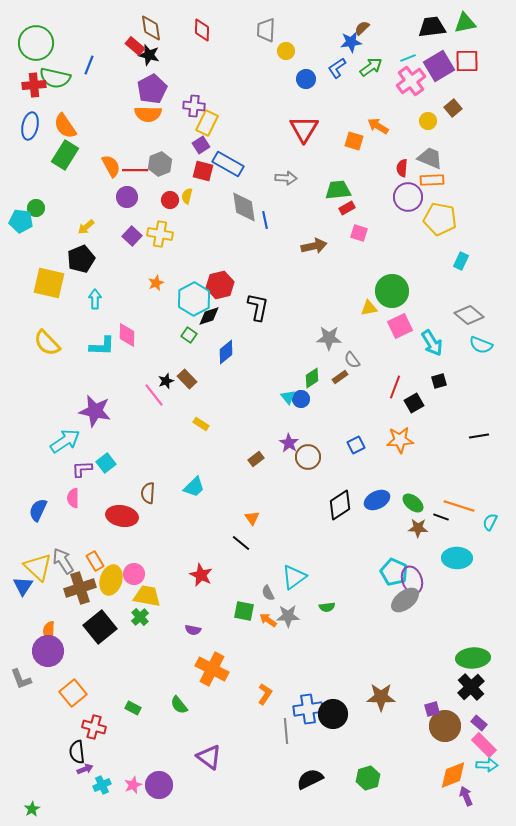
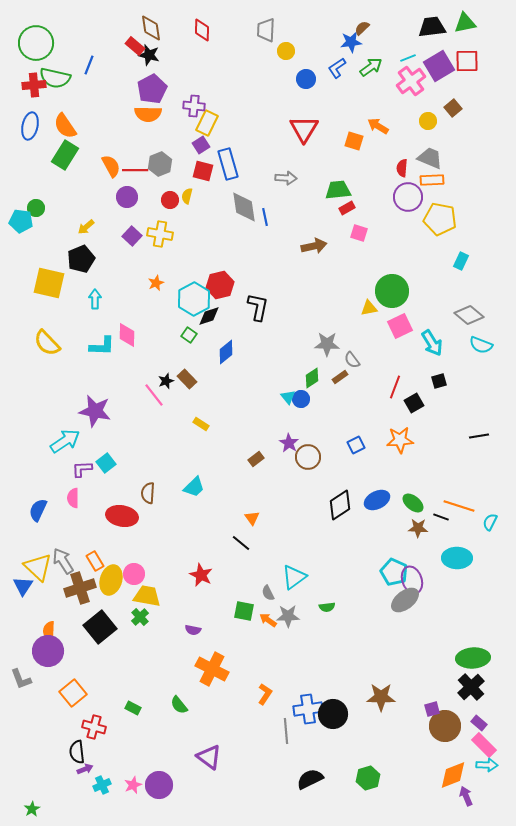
blue rectangle at (228, 164): rotated 44 degrees clockwise
blue line at (265, 220): moved 3 px up
gray star at (329, 338): moved 2 px left, 6 px down
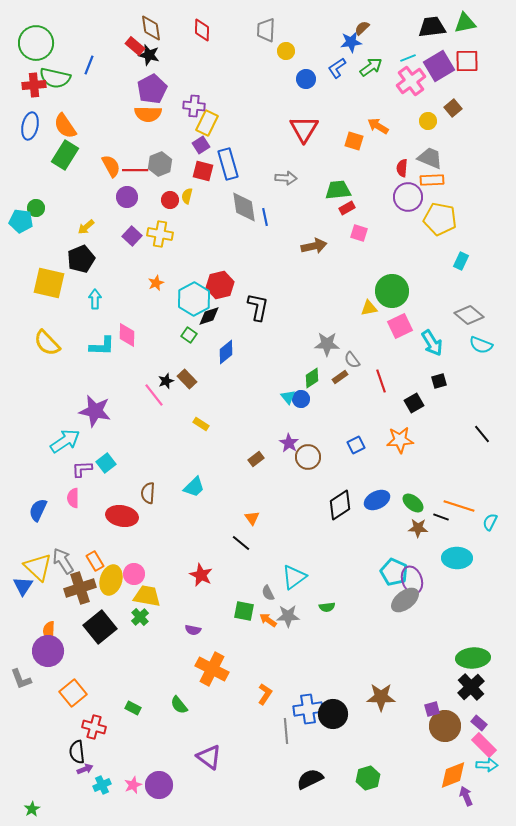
red line at (395, 387): moved 14 px left, 6 px up; rotated 40 degrees counterclockwise
black line at (479, 436): moved 3 px right, 2 px up; rotated 60 degrees clockwise
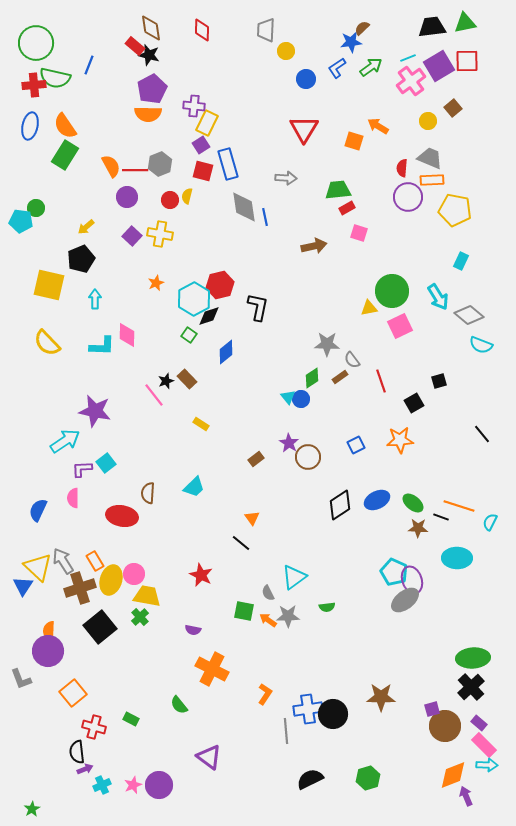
yellow pentagon at (440, 219): moved 15 px right, 9 px up
yellow square at (49, 283): moved 2 px down
cyan arrow at (432, 343): moved 6 px right, 46 px up
green rectangle at (133, 708): moved 2 px left, 11 px down
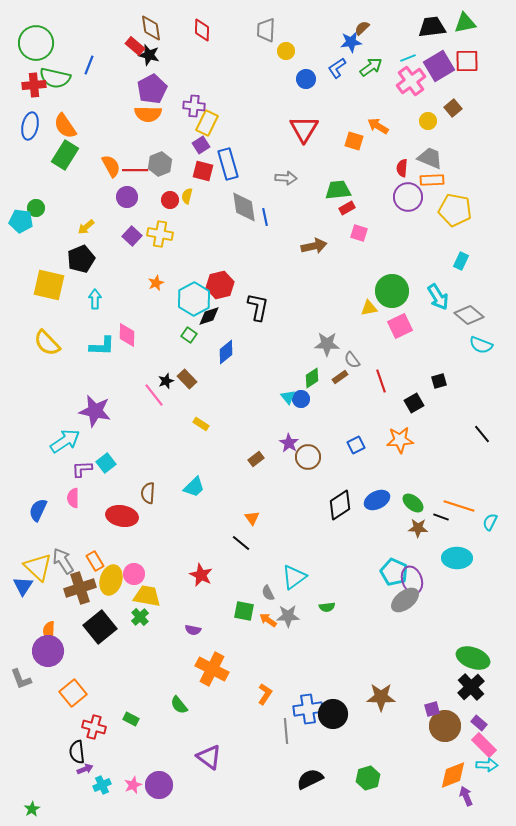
green ellipse at (473, 658): rotated 24 degrees clockwise
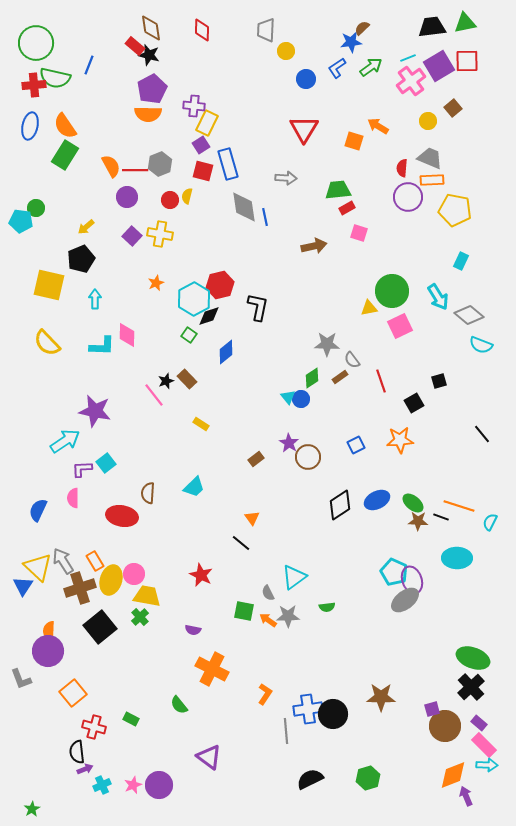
brown star at (418, 528): moved 7 px up
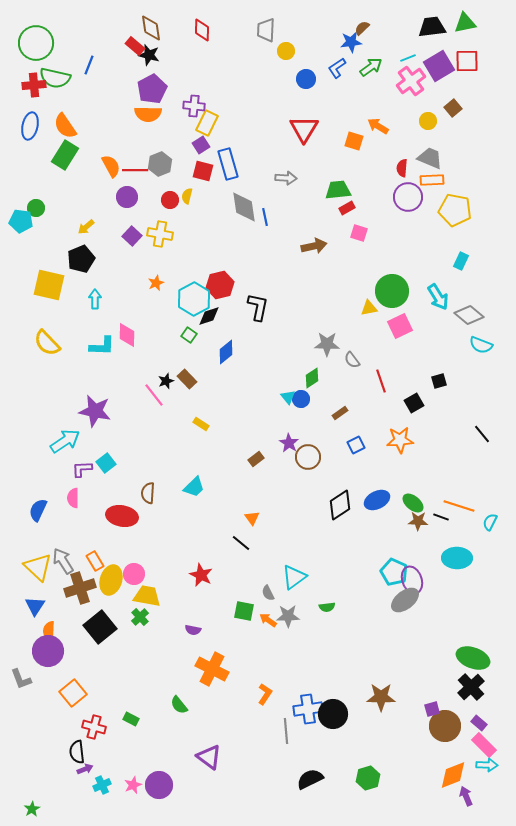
brown rectangle at (340, 377): moved 36 px down
blue triangle at (23, 586): moved 12 px right, 20 px down
